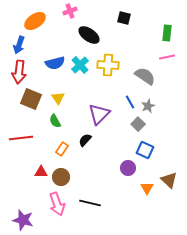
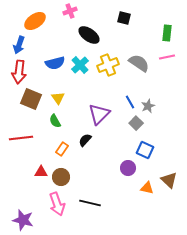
yellow cross: rotated 25 degrees counterclockwise
gray semicircle: moved 6 px left, 13 px up
gray square: moved 2 px left, 1 px up
orange triangle: rotated 48 degrees counterclockwise
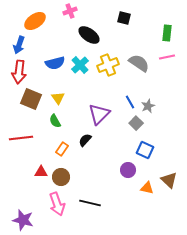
purple circle: moved 2 px down
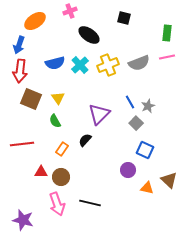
gray semicircle: rotated 125 degrees clockwise
red arrow: moved 1 px right, 1 px up
red line: moved 1 px right, 6 px down
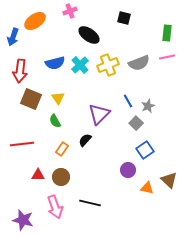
blue arrow: moved 6 px left, 8 px up
blue line: moved 2 px left, 1 px up
blue square: rotated 30 degrees clockwise
red triangle: moved 3 px left, 3 px down
pink arrow: moved 2 px left, 3 px down
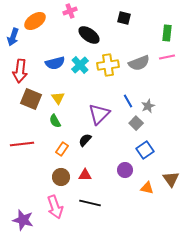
yellow cross: rotated 15 degrees clockwise
purple circle: moved 3 px left
red triangle: moved 47 px right
brown triangle: moved 2 px right, 1 px up; rotated 12 degrees clockwise
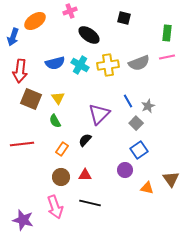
cyan cross: rotated 18 degrees counterclockwise
blue square: moved 6 px left
